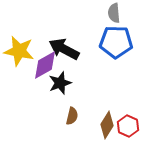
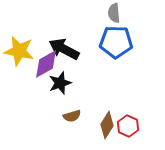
purple diamond: moved 1 px right, 1 px up
brown semicircle: rotated 60 degrees clockwise
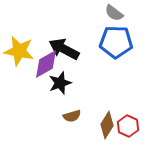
gray semicircle: rotated 48 degrees counterclockwise
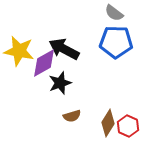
purple diamond: moved 2 px left, 1 px up
brown diamond: moved 1 px right, 2 px up
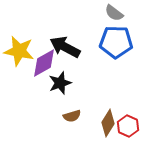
black arrow: moved 1 px right, 2 px up
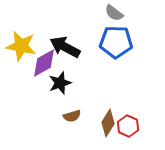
yellow star: moved 2 px right, 5 px up
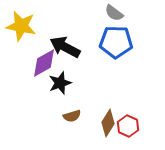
yellow star: moved 20 px up
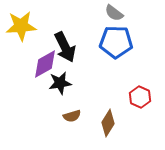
yellow star: rotated 16 degrees counterclockwise
black arrow: rotated 144 degrees counterclockwise
purple diamond: moved 1 px right, 1 px down
black star: rotated 10 degrees clockwise
red hexagon: moved 12 px right, 29 px up
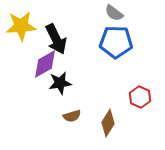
black arrow: moved 9 px left, 8 px up
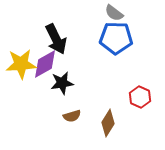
yellow star: moved 38 px down
blue pentagon: moved 4 px up
black star: moved 2 px right
